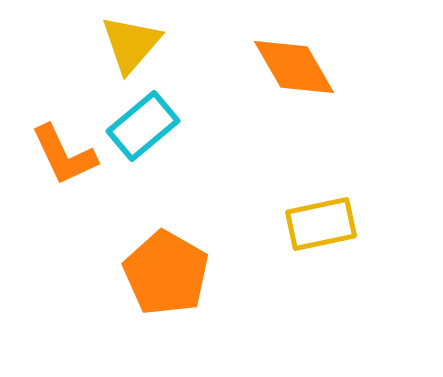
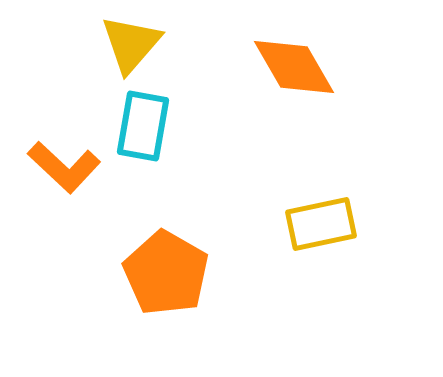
cyan rectangle: rotated 40 degrees counterclockwise
orange L-shape: moved 12 px down; rotated 22 degrees counterclockwise
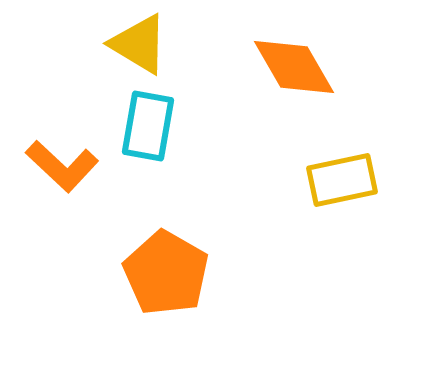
yellow triangle: moved 8 px right; rotated 40 degrees counterclockwise
cyan rectangle: moved 5 px right
orange L-shape: moved 2 px left, 1 px up
yellow rectangle: moved 21 px right, 44 px up
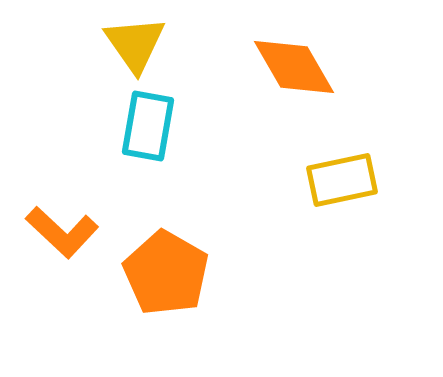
yellow triangle: moved 4 px left; rotated 24 degrees clockwise
orange L-shape: moved 66 px down
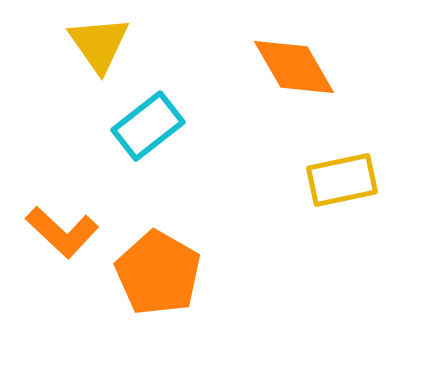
yellow triangle: moved 36 px left
cyan rectangle: rotated 42 degrees clockwise
orange pentagon: moved 8 px left
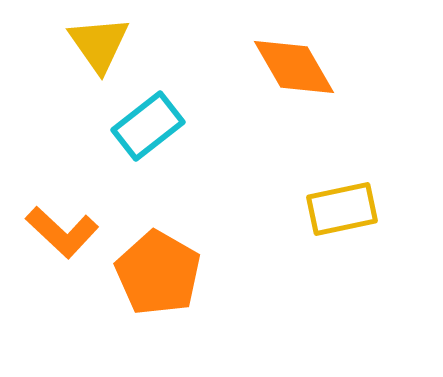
yellow rectangle: moved 29 px down
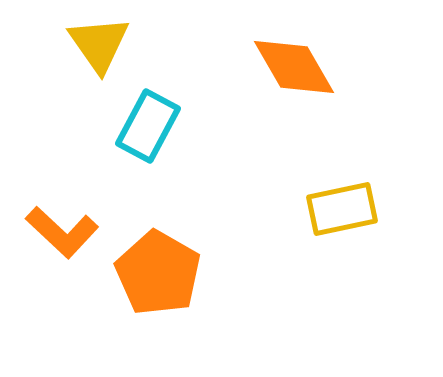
cyan rectangle: rotated 24 degrees counterclockwise
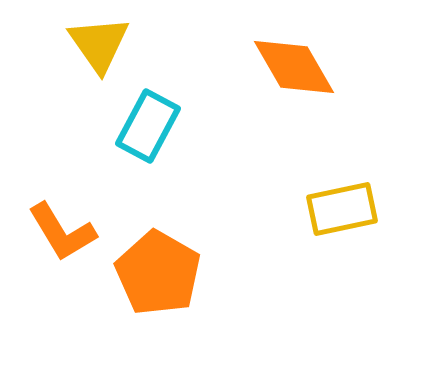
orange L-shape: rotated 16 degrees clockwise
